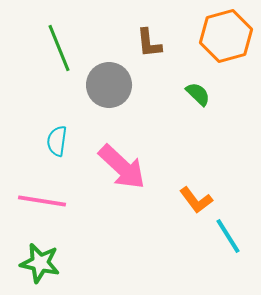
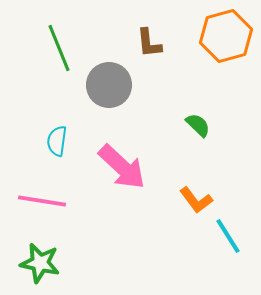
green semicircle: moved 31 px down
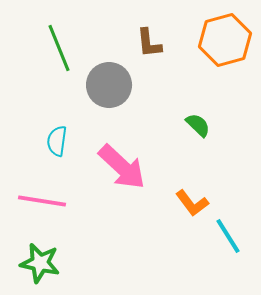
orange hexagon: moved 1 px left, 4 px down
orange L-shape: moved 4 px left, 3 px down
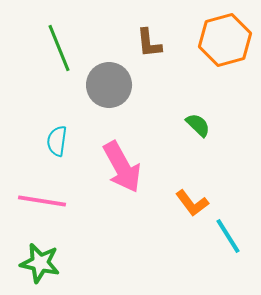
pink arrow: rotated 18 degrees clockwise
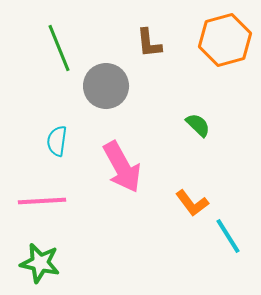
gray circle: moved 3 px left, 1 px down
pink line: rotated 12 degrees counterclockwise
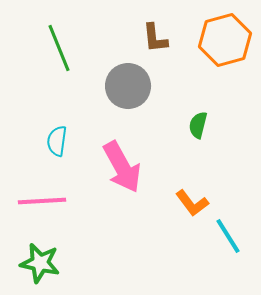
brown L-shape: moved 6 px right, 5 px up
gray circle: moved 22 px right
green semicircle: rotated 120 degrees counterclockwise
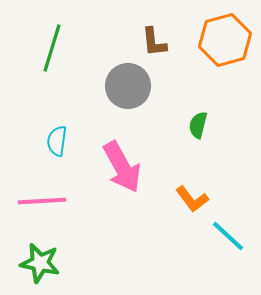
brown L-shape: moved 1 px left, 4 px down
green line: moved 7 px left; rotated 39 degrees clockwise
orange L-shape: moved 4 px up
cyan line: rotated 15 degrees counterclockwise
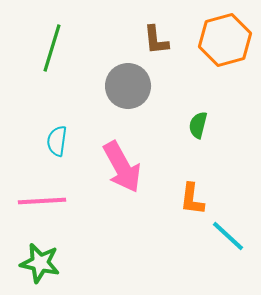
brown L-shape: moved 2 px right, 2 px up
orange L-shape: rotated 44 degrees clockwise
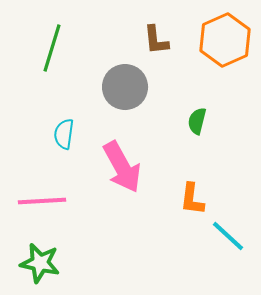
orange hexagon: rotated 9 degrees counterclockwise
gray circle: moved 3 px left, 1 px down
green semicircle: moved 1 px left, 4 px up
cyan semicircle: moved 7 px right, 7 px up
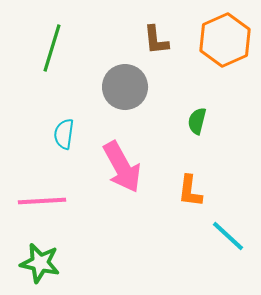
orange L-shape: moved 2 px left, 8 px up
